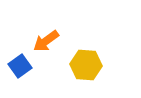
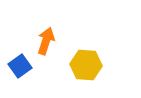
orange arrow: rotated 144 degrees clockwise
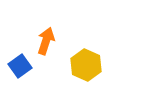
yellow hexagon: rotated 20 degrees clockwise
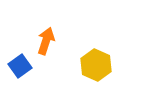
yellow hexagon: moved 10 px right
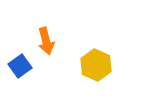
orange arrow: rotated 148 degrees clockwise
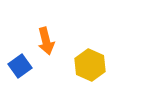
yellow hexagon: moved 6 px left
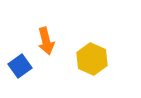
yellow hexagon: moved 2 px right, 6 px up
